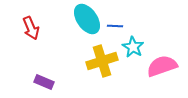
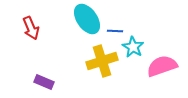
blue line: moved 5 px down
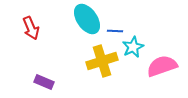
cyan star: rotated 15 degrees clockwise
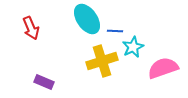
pink semicircle: moved 1 px right, 2 px down
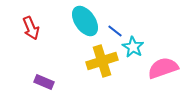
cyan ellipse: moved 2 px left, 2 px down
blue line: rotated 35 degrees clockwise
cyan star: rotated 15 degrees counterclockwise
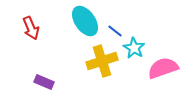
cyan star: moved 1 px right, 1 px down
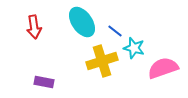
cyan ellipse: moved 3 px left, 1 px down
red arrow: moved 3 px right, 1 px up; rotated 15 degrees clockwise
cyan star: rotated 15 degrees counterclockwise
purple rectangle: rotated 12 degrees counterclockwise
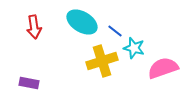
cyan ellipse: rotated 24 degrees counterclockwise
purple rectangle: moved 15 px left, 1 px down
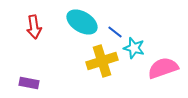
blue line: moved 1 px down
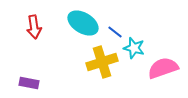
cyan ellipse: moved 1 px right, 1 px down
yellow cross: moved 1 px down
